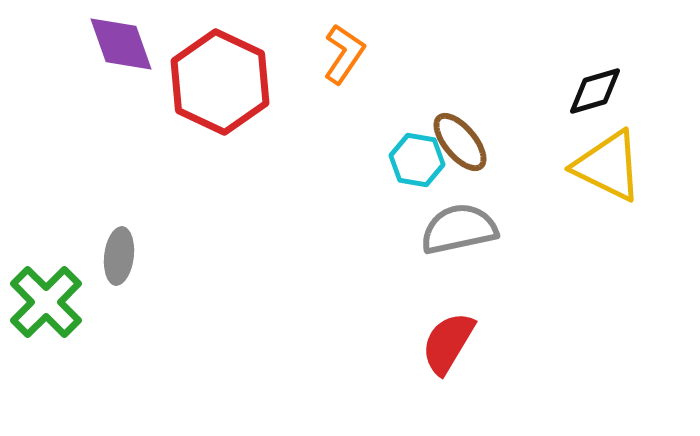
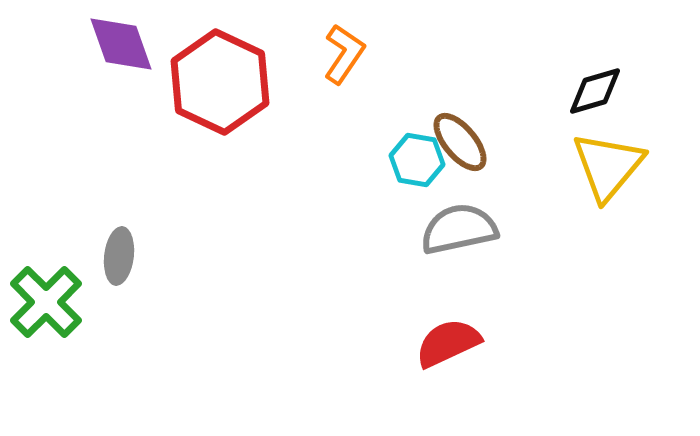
yellow triangle: rotated 44 degrees clockwise
red semicircle: rotated 34 degrees clockwise
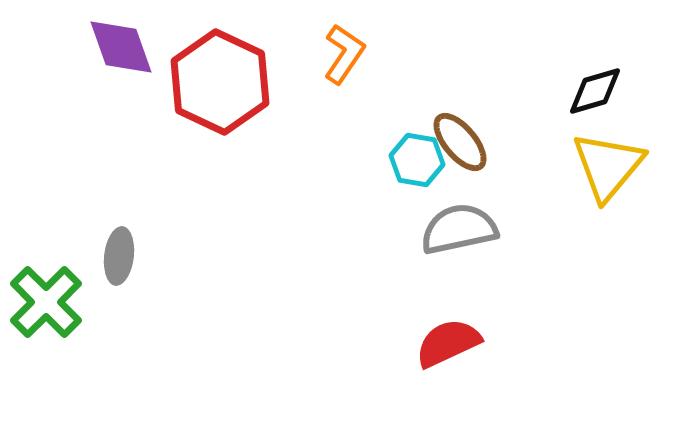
purple diamond: moved 3 px down
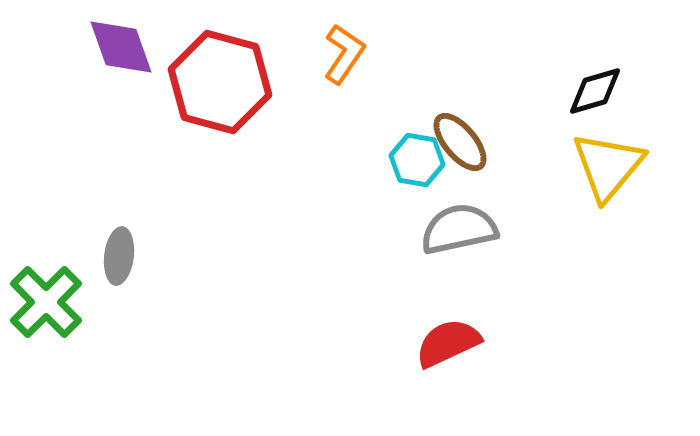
red hexagon: rotated 10 degrees counterclockwise
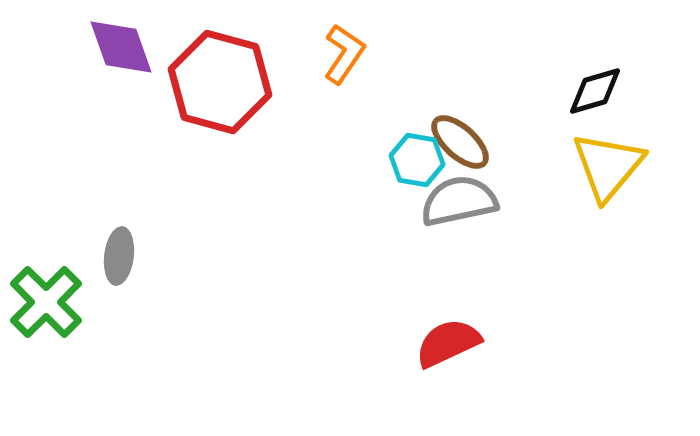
brown ellipse: rotated 8 degrees counterclockwise
gray semicircle: moved 28 px up
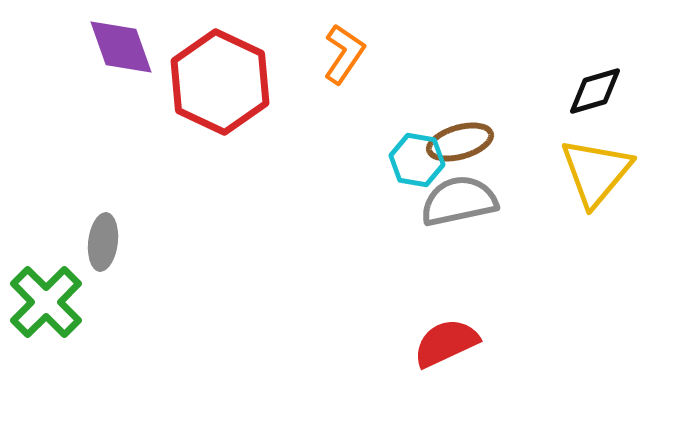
red hexagon: rotated 10 degrees clockwise
brown ellipse: rotated 58 degrees counterclockwise
yellow triangle: moved 12 px left, 6 px down
gray ellipse: moved 16 px left, 14 px up
red semicircle: moved 2 px left
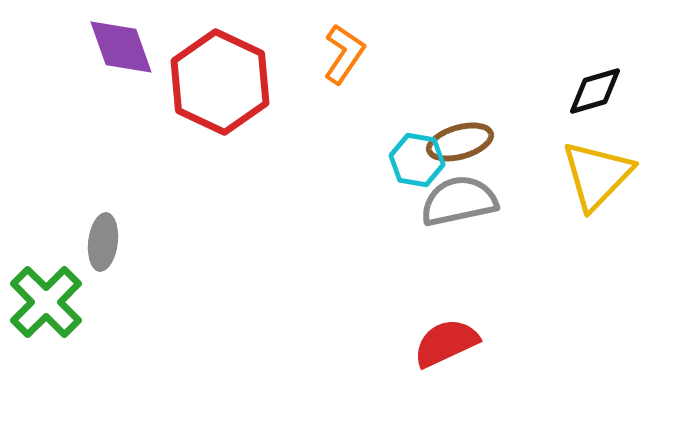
yellow triangle: moved 1 px right, 3 px down; rotated 4 degrees clockwise
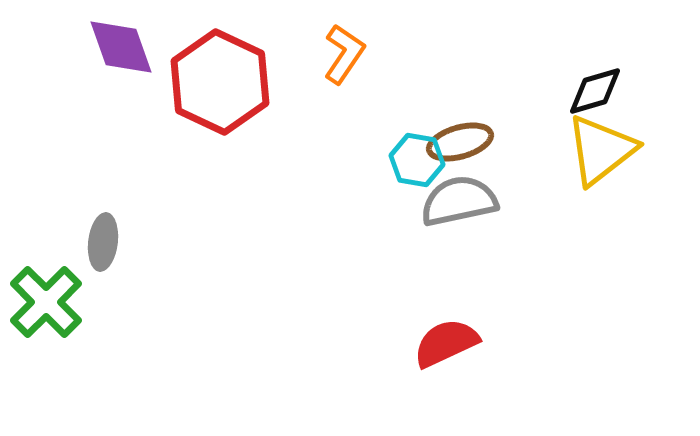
yellow triangle: moved 4 px right, 25 px up; rotated 8 degrees clockwise
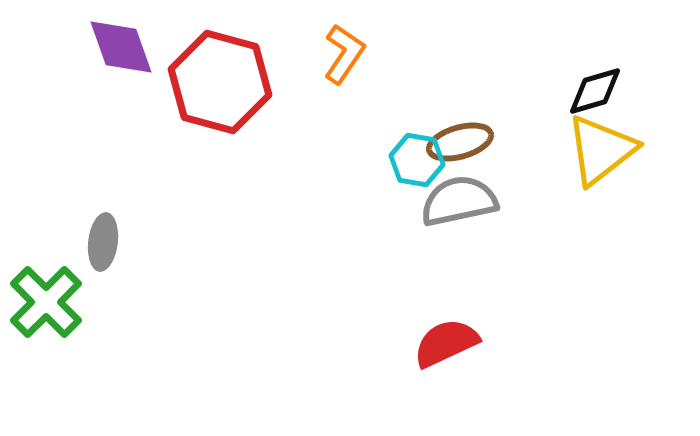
red hexagon: rotated 10 degrees counterclockwise
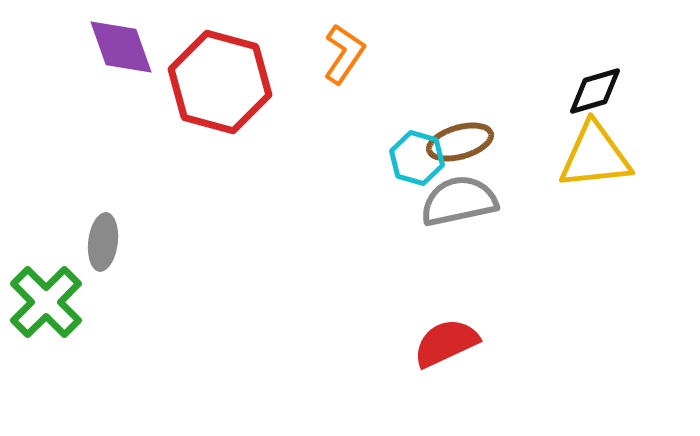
yellow triangle: moved 6 px left, 6 px down; rotated 32 degrees clockwise
cyan hexagon: moved 2 px up; rotated 6 degrees clockwise
